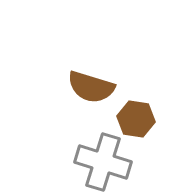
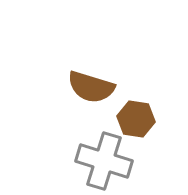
gray cross: moved 1 px right, 1 px up
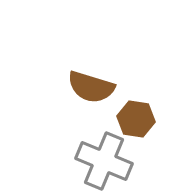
gray cross: rotated 6 degrees clockwise
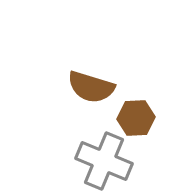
brown hexagon: moved 1 px up; rotated 12 degrees counterclockwise
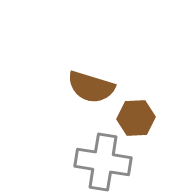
gray cross: moved 1 px left, 1 px down; rotated 14 degrees counterclockwise
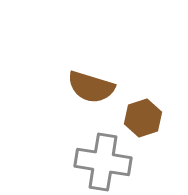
brown hexagon: moved 7 px right; rotated 15 degrees counterclockwise
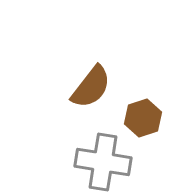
brown semicircle: rotated 69 degrees counterclockwise
